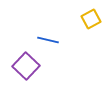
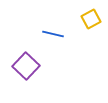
blue line: moved 5 px right, 6 px up
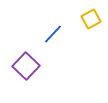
blue line: rotated 60 degrees counterclockwise
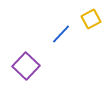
blue line: moved 8 px right
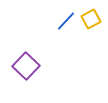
blue line: moved 5 px right, 13 px up
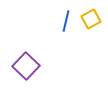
blue line: rotated 30 degrees counterclockwise
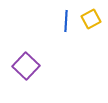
blue line: rotated 10 degrees counterclockwise
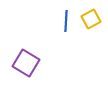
purple square: moved 3 px up; rotated 12 degrees counterclockwise
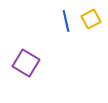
blue line: rotated 15 degrees counterclockwise
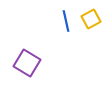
purple square: moved 1 px right
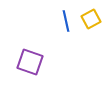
purple square: moved 3 px right, 1 px up; rotated 12 degrees counterclockwise
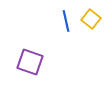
yellow square: rotated 24 degrees counterclockwise
